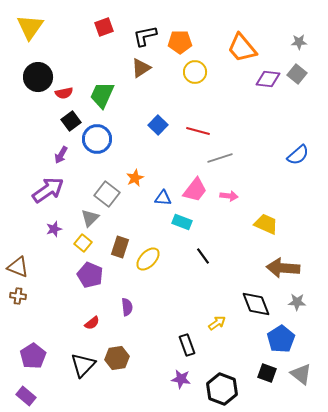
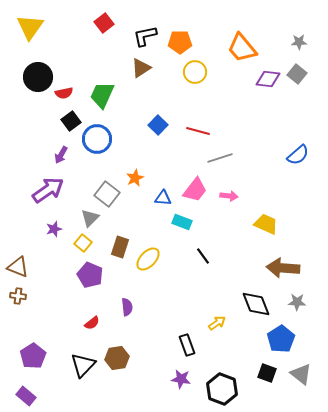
red square at (104, 27): moved 4 px up; rotated 18 degrees counterclockwise
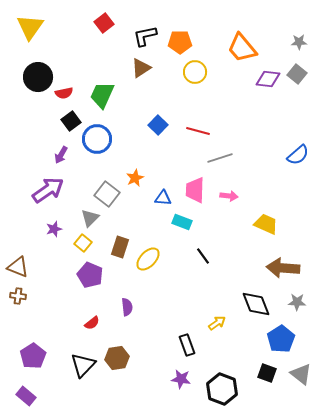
pink trapezoid at (195, 190): rotated 144 degrees clockwise
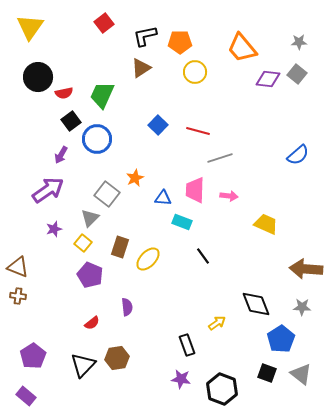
brown arrow at (283, 268): moved 23 px right, 1 px down
gray star at (297, 302): moved 5 px right, 5 px down
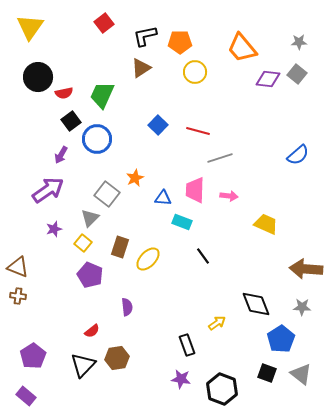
red semicircle at (92, 323): moved 8 px down
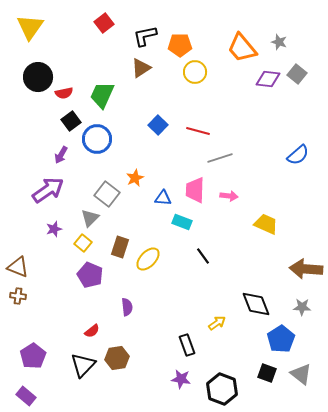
orange pentagon at (180, 42): moved 3 px down
gray star at (299, 42): moved 20 px left; rotated 21 degrees clockwise
